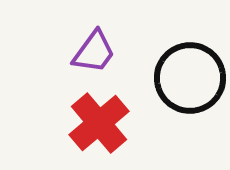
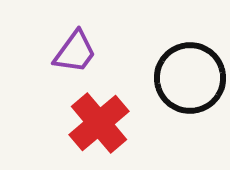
purple trapezoid: moved 19 px left
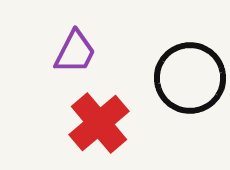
purple trapezoid: rotated 9 degrees counterclockwise
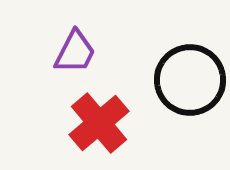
black circle: moved 2 px down
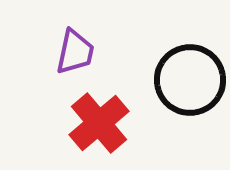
purple trapezoid: rotated 15 degrees counterclockwise
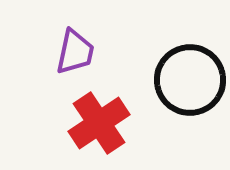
red cross: rotated 6 degrees clockwise
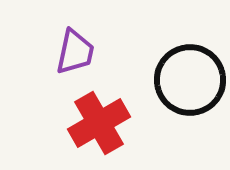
red cross: rotated 4 degrees clockwise
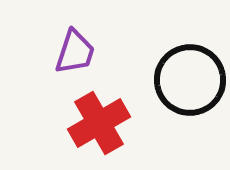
purple trapezoid: rotated 6 degrees clockwise
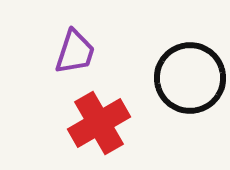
black circle: moved 2 px up
